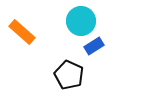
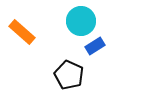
blue rectangle: moved 1 px right
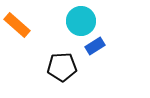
orange rectangle: moved 5 px left, 7 px up
black pentagon: moved 7 px left, 8 px up; rotated 28 degrees counterclockwise
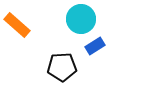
cyan circle: moved 2 px up
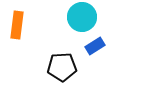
cyan circle: moved 1 px right, 2 px up
orange rectangle: rotated 56 degrees clockwise
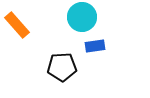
orange rectangle: rotated 48 degrees counterclockwise
blue rectangle: rotated 24 degrees clockwise
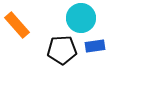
cyan circle: moved 1 px left, 1 px down
black pentagon: moved 17 px up
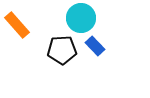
blue rectangle: rotated 54 degrees clockwise
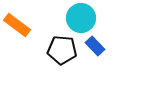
orange rectangle: rotated 12 degrees counterclockwise
black pentagon: rotated 8 degrees clockwise
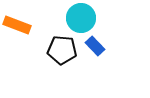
orange rectangle: rotated 16 degrees counterclockwise
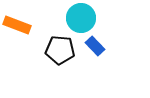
black pentagon: moved 2 px left
